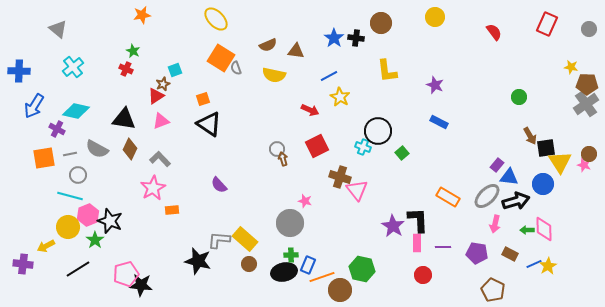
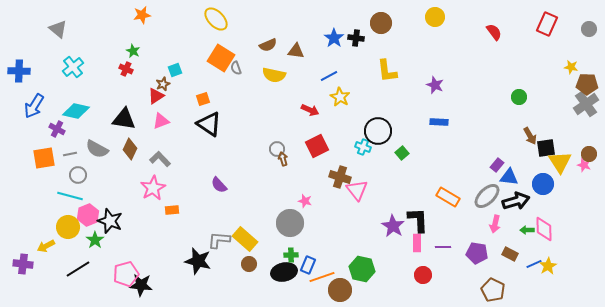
blue rectangle at (439, 122): rotated 24 degrees counterclockwise
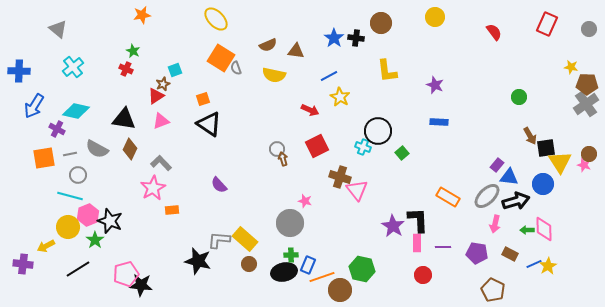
gray L-shape at (160, 159): moved 1 px right, 4 px down
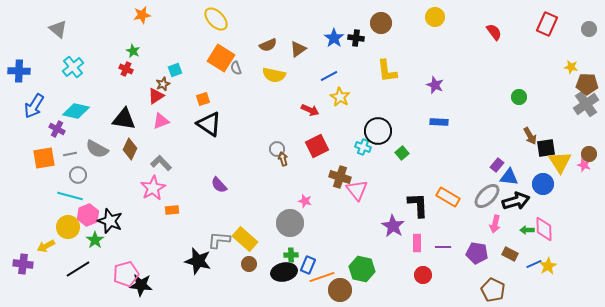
brown triangle at (296, 51): moved 2 px right, 2 px up; rotated 42 degrees counterclockwise
black L-shape at (418, 220): moved 15 px up
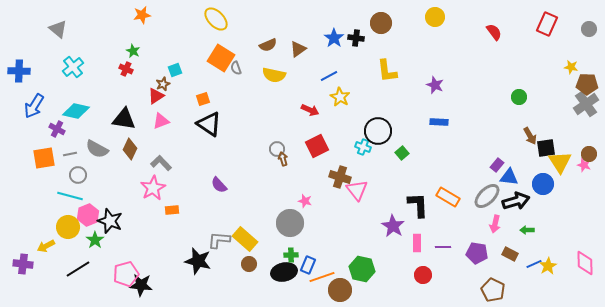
pink diamond at (544, 229): moved 41 px right, 34 px down
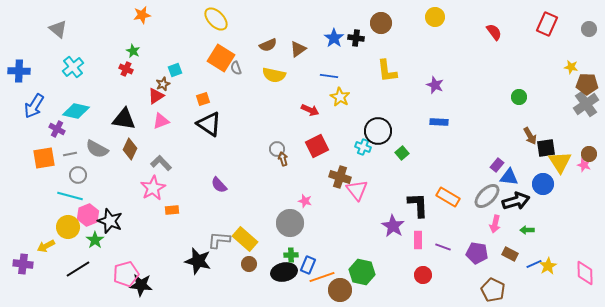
blue line at (329, 76): rotated 36 degrees clockwise
pink rectangle at (417, 243): moved 1 px right, 3 px up
purple line at (443, 247): rotated 21 degrees clockwise
pink diamond at (585, 263): moved 10 px down
green hexagon at (362, 269): moved 3 px down
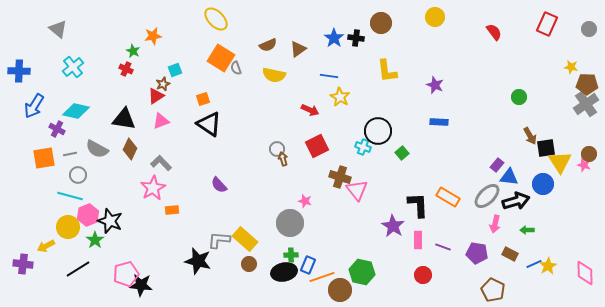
orange star at (142, 15): moved 11 px right, 21 px down
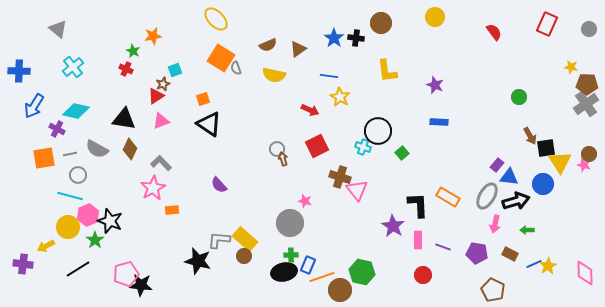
gray ellipse at (487, 196): rotated 16 degrees counterclockwise
brown circle at (249, 264): moved 5 px left, 8 px up
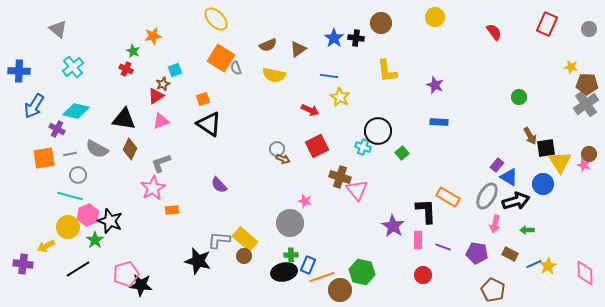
brown arrow at (283, 159): rotated 128 degrees clockwise
gray L-shape at (161, 163): rotated 65 degrees counterclockwise
blue triangle at (509, 177): rotated 24 degrees clockwise
black L-shape at (418, 205): moved 8 px right, 6 px down
